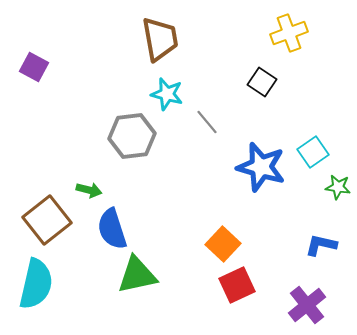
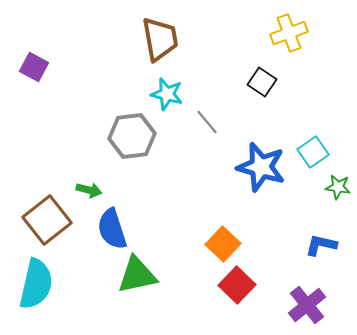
red square: rotated 21 degrees counterclockwise
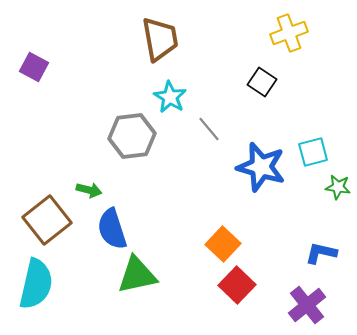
cyan star: moved 3 px right, 3 px down; rotated 16 degrees clockwise
gray line: moved 2 px right, 7 px down
cyan square: rotated 20 degrees clockwise
blue L-shape: moved 8 px down
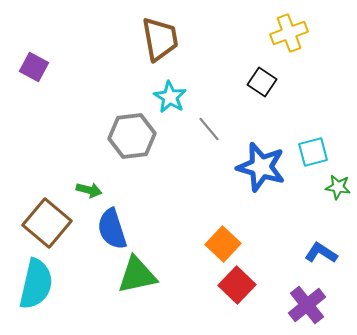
brown square: moved 3 px down; rotated 12 degrees counterclockwise
blue L-shape: rotated 20 degrees clockwise
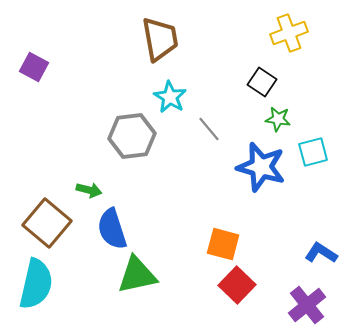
green star: moved 60 px left, 68 px up
orange square: rotated 28 degrees counterclockwise
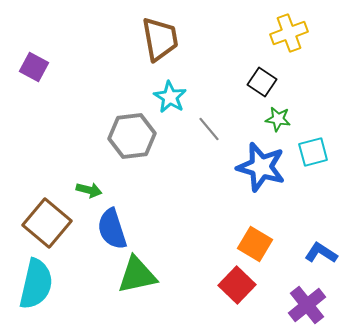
orange square: moved 32 px right; rotated 16 degrees clockwise
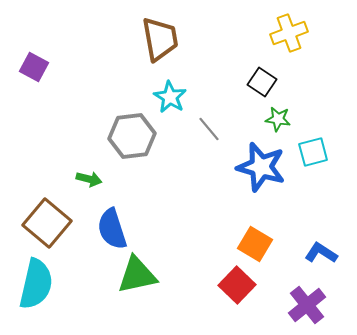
green arrow: moved 11 px up
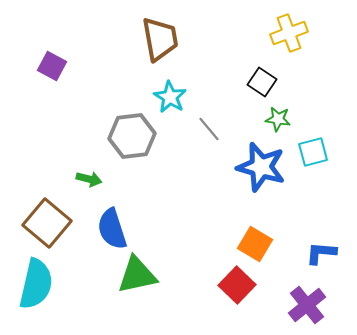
purple square: moved 18 px right, 1 px up
blue L-shape: rotated 28 degrees counterclockwise
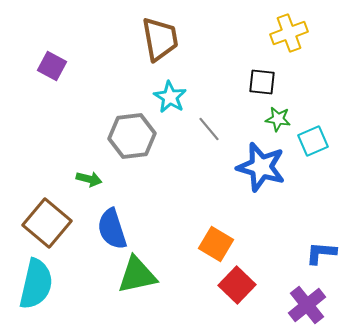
black square: rotated 28 degrees counterclockwise
cyan square: moved 11 px up; rotated 8 degrees counterclockwise
orange square: moved 39 px left
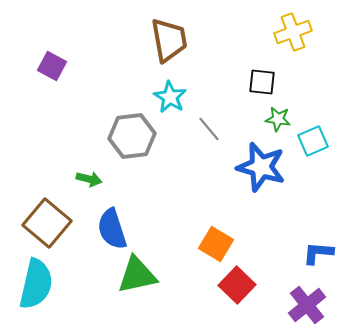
yellow cross: moved 4 px right, 1 px up
brown trapezoid: moved 9 px right, 1 px down
blue L-shape: moved 3 px left
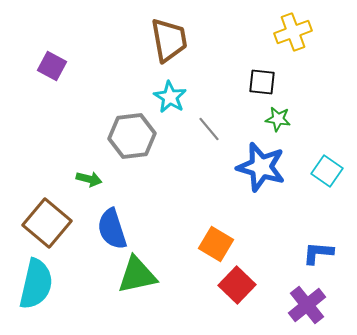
cyan square: moved 14 px right, 30 px down; rotated 32 degrees counterclockwise
